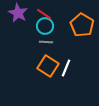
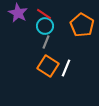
gray line: rotated 72 degrees counterclockwise
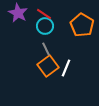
gray line: moved 7 px down; rotated 48 degrees counterclockwise
orange square: rotated 20 degrees clockwise
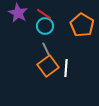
white line: rotated 18 degrees counterclockwise
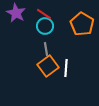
purple star: moved 2 px left
orange pentagon: moved 1 px up
gray line: rotated 16 degrees clockwise
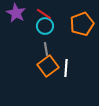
orange pentagon: rotated 20 degrees clockwise
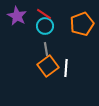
purple star: moved 1 px right, 3 px down
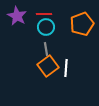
red line: rotated 35 degrees counterclockwise
cyan circle: moved 1 px right, 1 px down
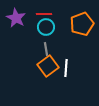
purple star: moved 1 px left, 2 px down
